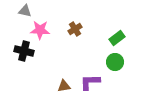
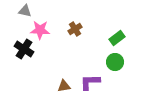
black cross: moved 2 px up; rotated 18 degrees clockwise
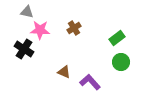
gray triangle: moved 2 px right, 1 px down
brown cross: moved 1 px left, 1 px up
green circle: moved 6 px right
purple L-shape: rotated 50 degrees clockwise
brown triangle: moved 14 px up; rotated 32 degrees clockwise
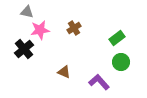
pink star: rotated 12 degrees counterclockwise
black cross: rotated 18 degrees clockwise
purple L-shape: moved 9 px right
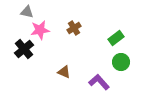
green rectangle: moved 1 px left
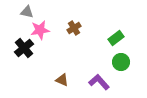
black cross: moved 1 px up
brown triangle: moved 2 px left, 8 px down
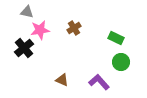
green rectangle: rotated 63 degrees clockwise
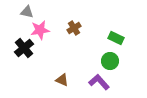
green circle: moved 11 px left, 1 px up
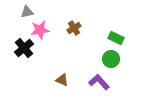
gray triangle: rotated 24 degrees counterclockwise
green circle: moved 1 px right, 2 px up
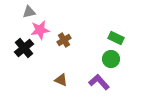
gray triangle: moved 2 px right
brown cross: moved 10 px left, 12 px down
brown triangle: moved 1 px left
